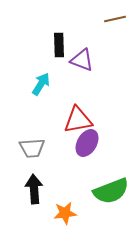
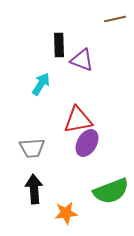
orange star: moved 1 px right
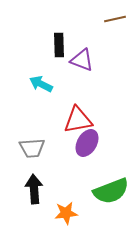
cyan arrow: rotated 95 degrees counterclockwise
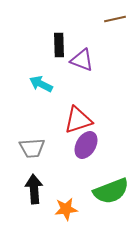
red triangle: rotated 8 degrees counterclockwise
purple ellipse: moved 1 px left, 2 px down
orange star: moved 4 px up
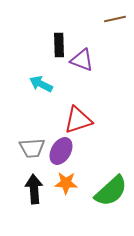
purple ellipse: moved 25 px left, 6 px down
green semicircle: rotated 21 degrees counterclockwise
orange star: moved 26 px up; rotated 10 degrees clockwise
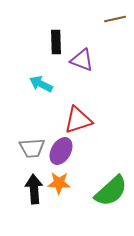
black rectangle: moved 3 px left, 3 px up
orange star: moved 7 px left
